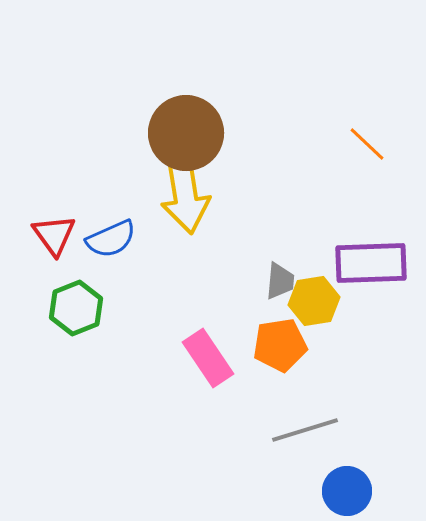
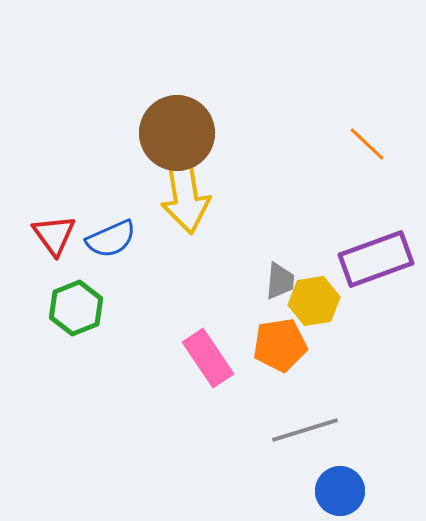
brown circle: moved 9 px left
purple rectangle: moved 5 px right, 4 px up; rotated 18 degrees counterclockwise
blue circle: moved 7 px left
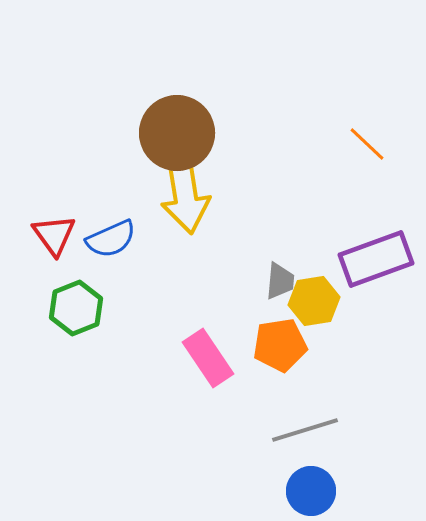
blue circle: moved 29 px left
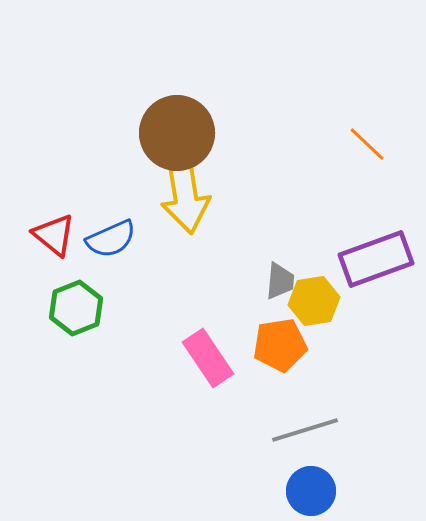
red triangle: rotated 15 degrees counterclockwise
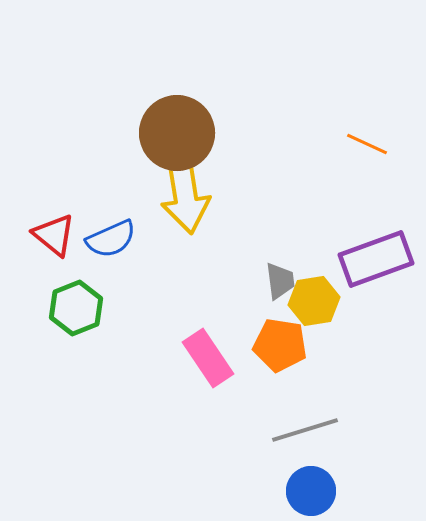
orange line: rotated 18 degrees counterclockwise
gray trapezoid: rotated 12 degrees counterclockwise
orange pentagon: rotated 18 degrees clockwise
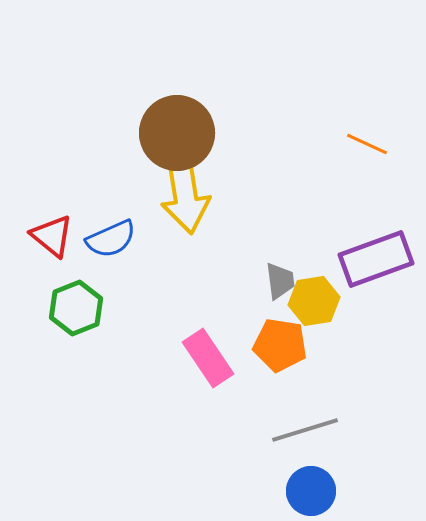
red triangle: moved 2 px left, 1 px down
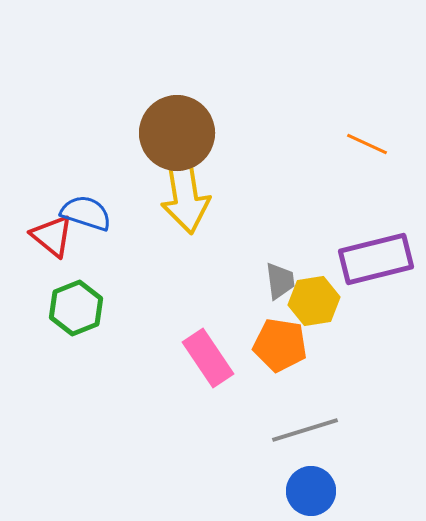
blue semicircle: moved 25 px left, 26 px up; rotated 138 degrees counterclockwise
purple rectangle: rotated 6 degrees clockwise
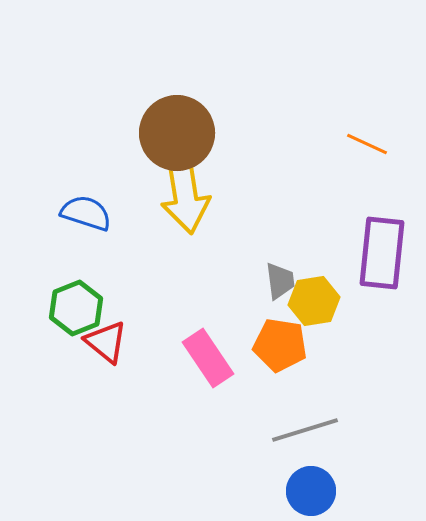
red triangle: moved 54 px right, 106 px down
purple rectangle: moved 6 px right, 6 px up; rotated 70 degrees counterclockwise
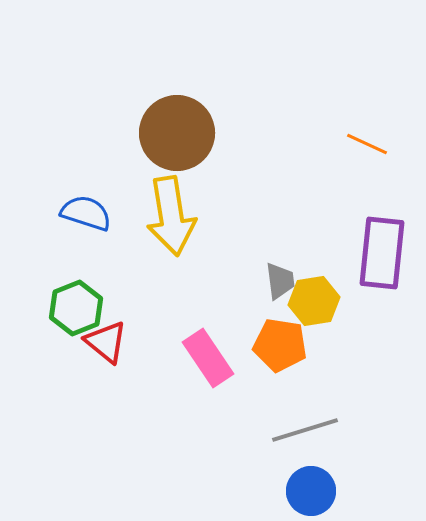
yellow arrow: moved 14 px left, 22 px down
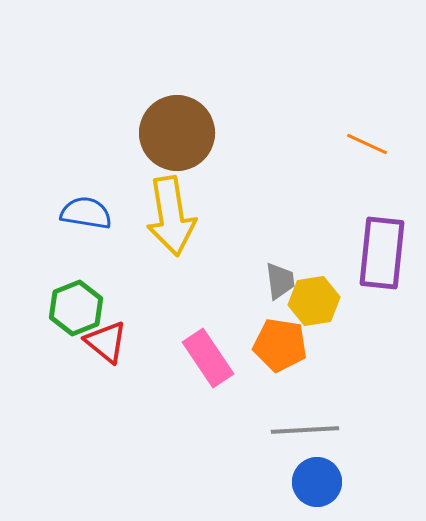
blue semicircle: rotated 9 degrees counterclockwise
gray line: rotated 14 degrees clockwise
blue circle: moved 6 px right, 9 px up
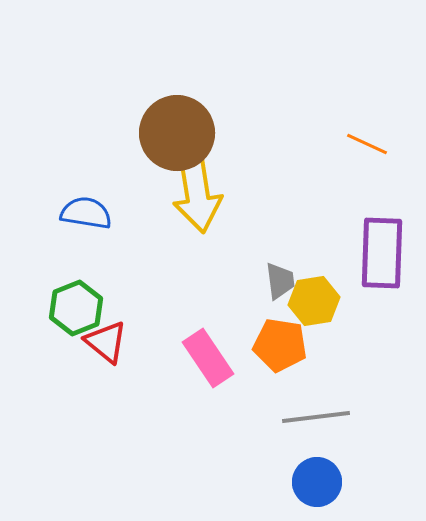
yellow arrow: moved 26 px right, 23 px up
purple rectangle: rotated 4 degrees counterclockwise
gray line: moved 11 px right, 13 px up; rotated 4 degrees counterclockwise
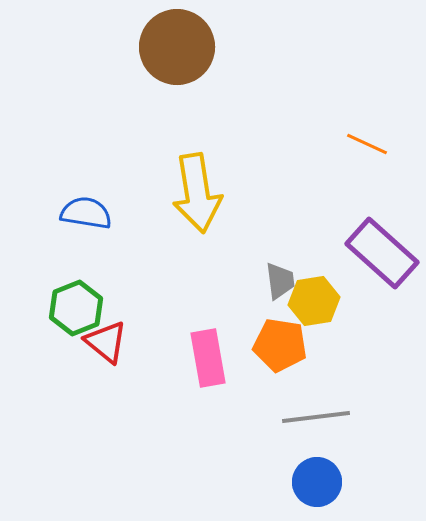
brown circle: moved 86 px up
purple rectangle: rotated 50 degrees counterclockwise
pink rectangle: rotated 24 degrees clockwise
